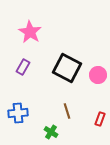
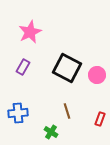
pink star: rotated 15 degrees clockwise
pink circle: moved 1 px left
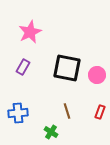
black square: rotated 16 degrees counterclockwise
red rectangle: moved 7 px up
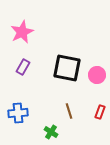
pink star: moved 8 px left
brown line: moved 2 px right
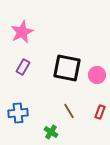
brown line: rotated 14 degrees counterclockwise
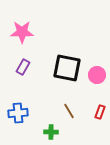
pink star: rotated 25 degrees clockwise
green cross: rotated 32 degrees counterclockwise
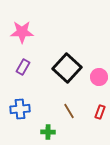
black square: rotated 32 degrees clockwise
pink circle: moved 2 px right, 2 px down
blue cross: moved 2 px right, 4 px up
green cross: moved 3 px left
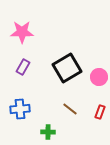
black square: rotated 16 degrees clockwise
brown line: moved 1 px right, 2 px up; rotated 21 degrees counterclockwise
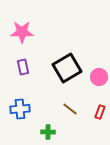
purple rectangle: rotated 42 degrees counterclockwise
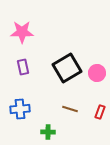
pink circle: moved 2 px left, 4 px up
brown line: rotated 21 degrees counterclockwise
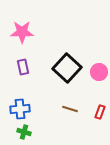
black square: rotated 16 degrees counterclockwise
pink circle: moved 2 px right, 1 px up
green cross: moved 24 px left; rotated 16 degrees clockwise
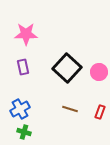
pink star: moved 4 px right, 2 px down
blue cross: rotated 24 degrees counterclockwise
